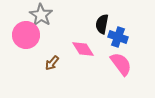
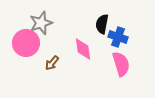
gray star: moved 8 px down; rotated 20 degrees clockwise
pink circle: moved 8 px down
pink diamond: rotated 25 degrees clockwise
pink semicircle: rotated 20 degrees clockwise
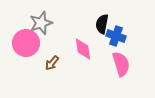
blue cross: moved 2 px left, 1 px up
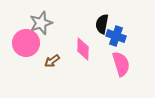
pink diamond: rotated 10 degrees clockwise
brown arrow: moved 2 px up; rotated 14 degrees clockwise
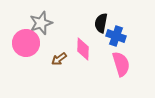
black semicircle: moved 1 px left, 1 px up
brown arrow: moved 7 px right, 2 px up
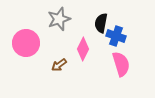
gray star: moved 18 px right, 4 px up
pink diamond: rotated 25 degrees clockwise
brown arrow: moved 6 px down
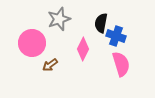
pink circle: moved 6 px right
brown arrow: moved 9 px left
